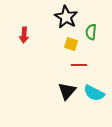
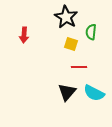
red line: moved 2 px down
black triangle: moved 1 px down
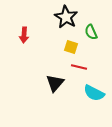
green semicircle: rotated 28 degrees counterclockwise
yellow square: moved 3 px down
red line: rotated 14 degrees clockwise
black triangle: moved 12 px left, 9 px up
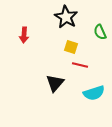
green semicircle: moved 9 px right
red line: moved 1 px right, 2 px up
cyan semicircle: rotated 45 degrees counterclockwise
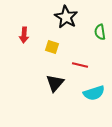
green semicircle: rotated 14 degrees clockwise
yellow square: moved 19 px left
